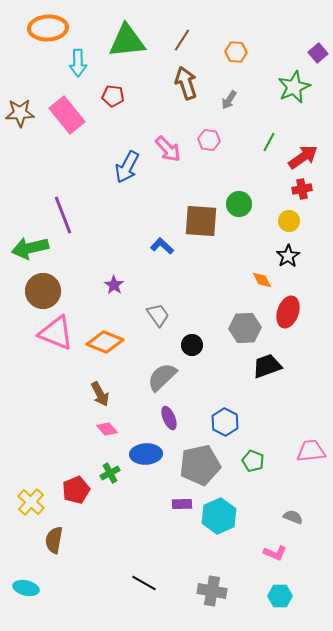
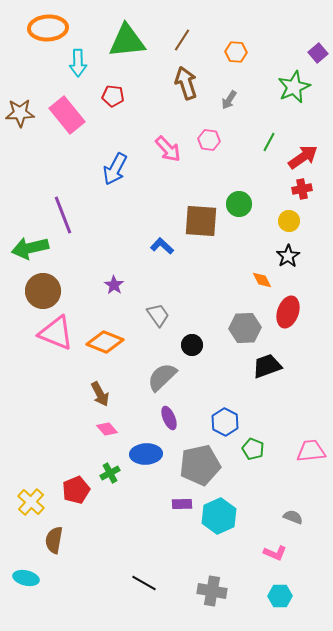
blue arrow at (127, 167): moved 12 px left, 2 px down
green pentagon at (253, 461): moved 12 px up
cyan ellipse at (26, 588): moved 10 px up
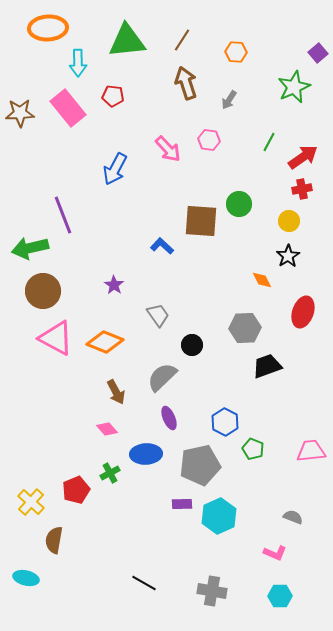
pink rectangle at (67, 115): moved 1 px right, 7 px up
red ellipse at (288, 312): moved 15 px right
pink triangle at (56, 333): moved 5 px down; rotated 6 degrees clockwise
brown arrow at (100, 394): moved 16 px right, 2 px up
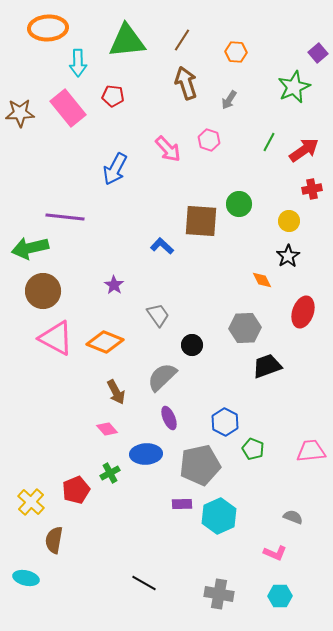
pink hexagon at (209, 140): rotated 10 degrees clockwise
red arrow at (303, 157): moved 1 px right, 7 px up
red cross at (302, 189): moved 10 px right
purple line at (63, 215): moved 2 px right, 2 px down; rotated 63 degrees counterclockwise
gray cross at (212, 591): moved 7 px right, 3 px down
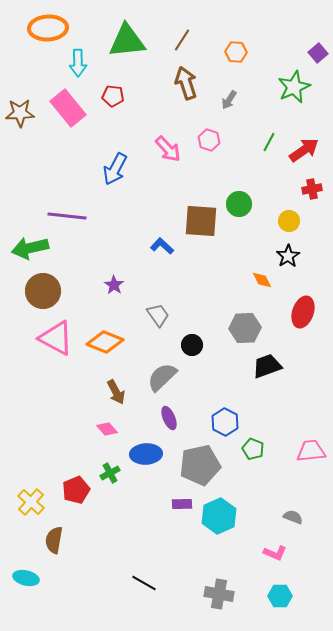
purple line at (65, 217): moved 2 px right, 1 px up
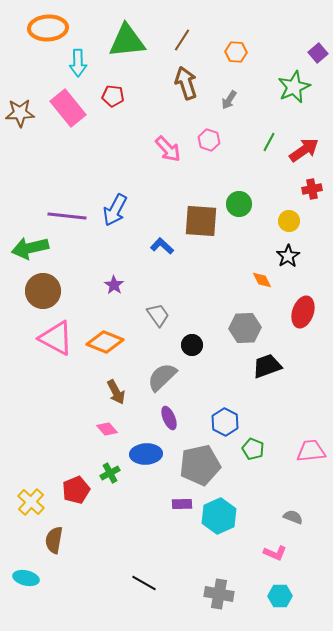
blue arrow at (115, 169): moved 41 px down
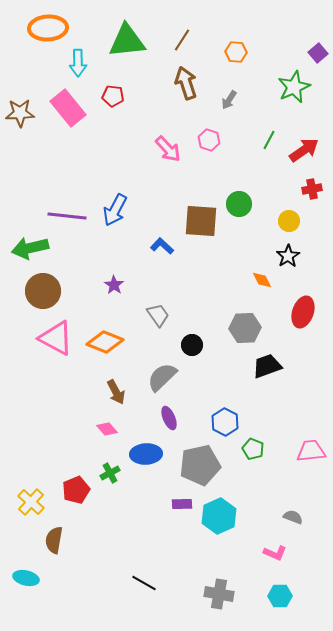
green line at (269, 142): moved 2 px up
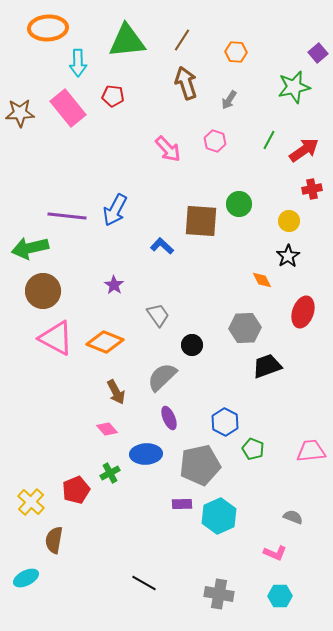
green star at (294, 87): rotated 12 degrees clockwise
pink hexagon at (209, 140): moved 6 px right, 1 px down
cyan ellipse at (26, 578): rotated 40 degrees counterclockwise
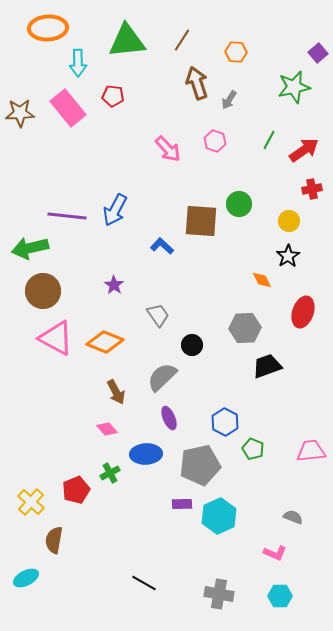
brown arrow at (186, 83): moved 11 px right
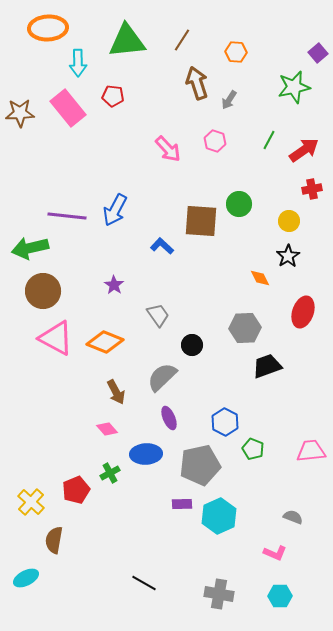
orange diamond at (262, 280): moved 2 px left, 2 px up
